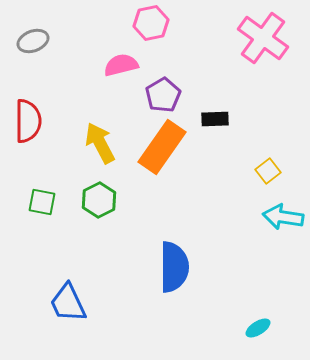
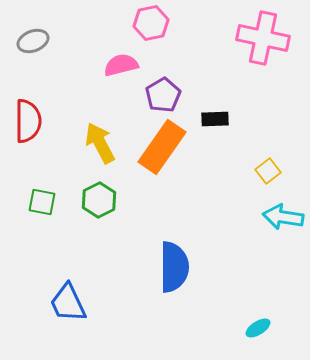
pink cross: rotated 24 degrees counterclockwise
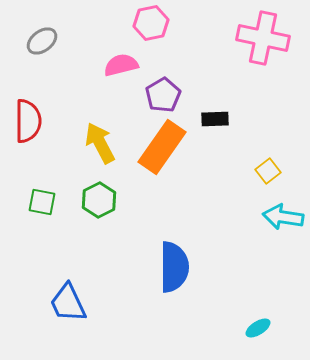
gray ellipse: moved 9 px right; rotated 16 degrees counterclockwise
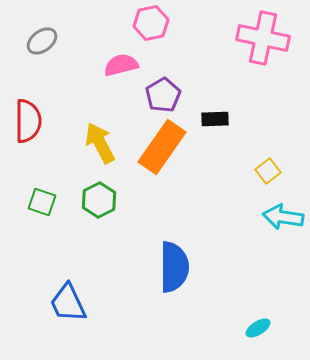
green square: rotated 8 degrees clockwise
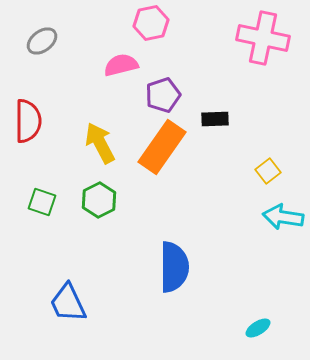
purple pentagon: rotated 12 degrees clockwise
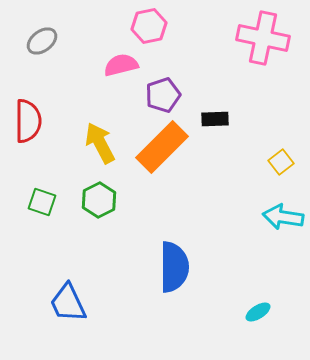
pink hexagon: moved 2 px left, 3 px down
orange rectangle: rotated 10 degrees clockwise
yellow square: moved 13 px right, 9 px up
cyan ellipse: moved 16 px up
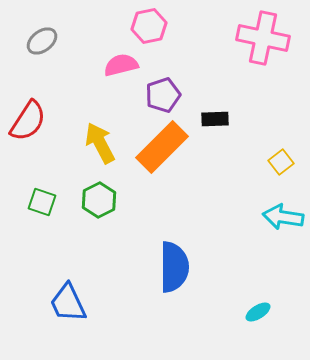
red semicircle: rotated 33 degrees clockwise
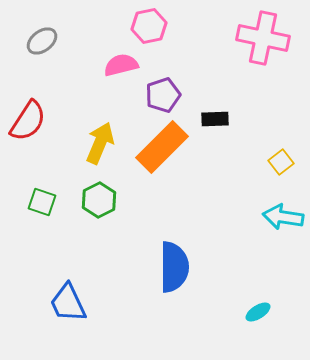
yellow arrow: rotated 51 degrees clockwise
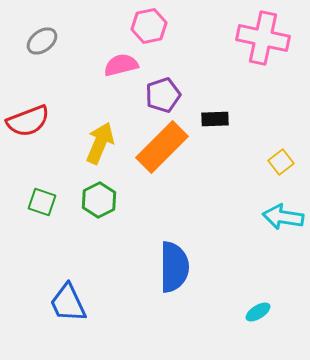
red semicircle: rotated 36 degrees clockwise
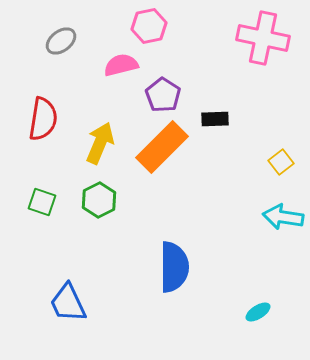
gray ellipse: moved 19 px right
purple pentagon: rotated 20 degrees counterclockwise
red semicircle: moved 15 px right, 2 px up; rotated 60 degrees counterclockwise
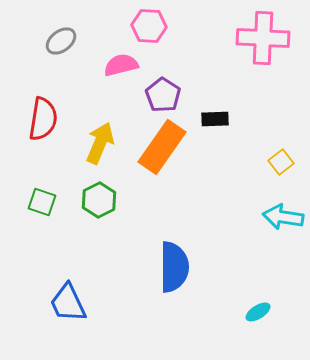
pink hexagon: rotated 16 degrees clockwise
pink cross: rotated 9 degrees counterclockwise
orange rectangle: rotated 10 degrees counterclockwise
